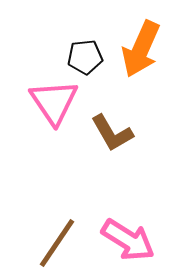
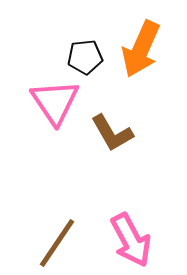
pink triangle: moved 1 px right
pink arrow: moved 3 px right; rotated 30 degrees clockwise
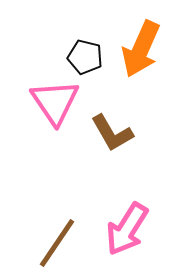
black pentagon: rotated 20 degrees clockwise
pink arrow: moved 4 px left, 11 px up; rotated 60 degrees clockwise
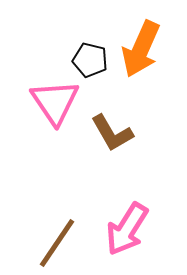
black pentagon: moved 5 px right, 3 px down
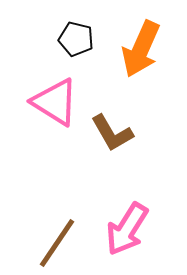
black pentagon: moved 14 px left, 21 px up
pink triangle: rotated 24 degrees counterclockwise
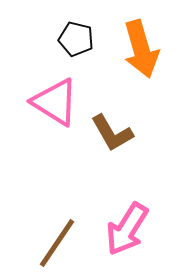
orange arrow: rotated 40 degrees counterclockwise
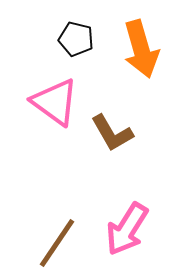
pink triangle: rotated 4 degrees clockwise
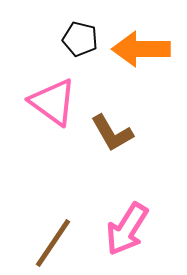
black pentagon: moved 4 px right
orange arrow: rotated 106 degrees clockwise
pink triangle: moved 2 px left
brown line: moved 4 px left
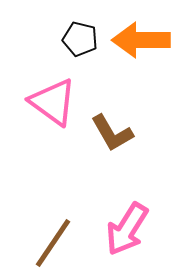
orange arrow: moved 9 px up
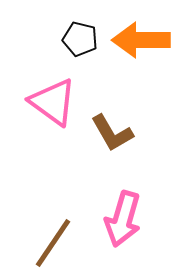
pink arrow: moved 4 px left, 10 px up; rotated 16 degrees counterclockwise
